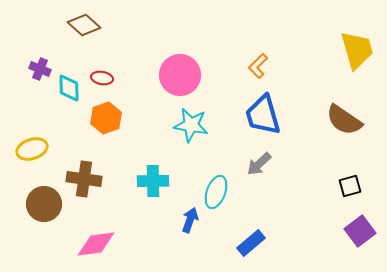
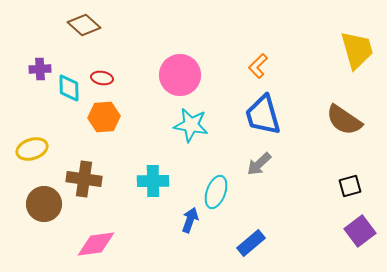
purple cross: rotated 25 degrees counterclockwise
orange hexagon: moved 2 px left, 1 px up; rotated 16 degrees clockwise
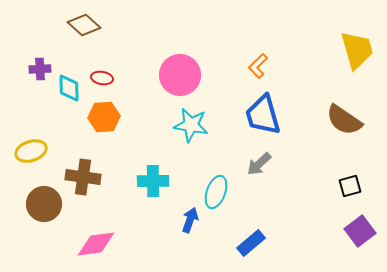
yellow ellipse: moved 1 px left, 2 px down
brown cross: moved 1 px left, 2 px up
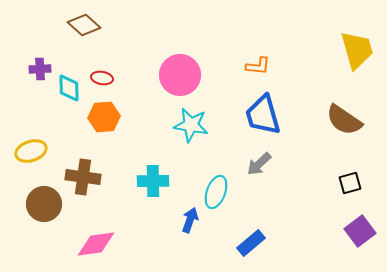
orange L-shape: rotated 130 degrees counterclockwise
black square: moved 3 px up
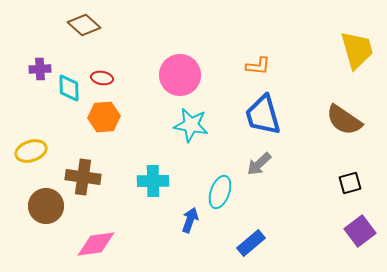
cyan ellipse: moved 4 px right
brown circle: moved 2 px right, 2 px down
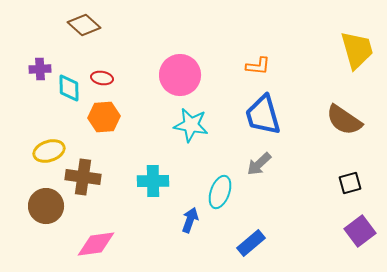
yellow ellipse: moved 18 px right
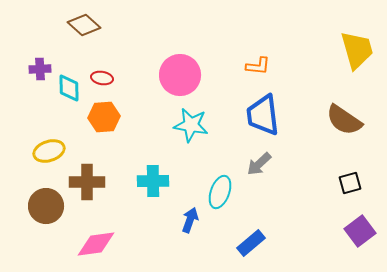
blue trapezoid: rotated 9 degrees clockwise
brown cross: moved 4 px right, 5 px down; rotated 8 degrees counterclockwise
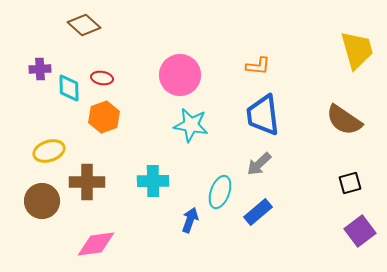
orange hexagon: rotated 16 degrees counterclockwise
brown circle: moved 4 px left, 5 px up
blue rectangle: moved 7 px right, 31 px up
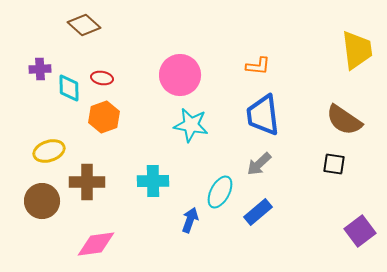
yellow trapezoid: rotated 9 degrees clockwise
black square: moved 16 px left, 19 px up; rotated 25 degrees clockwise
cyan ellipse: rotated 8 degrees clockwise
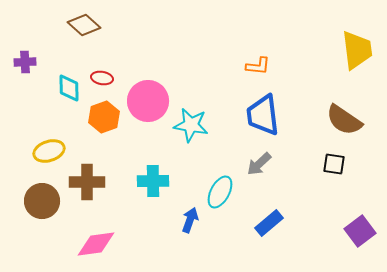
purple cross: moved 15 px left, 7 px up
pink circle: moved 32 px left, 26 px down
blue rectangle: moved 11 px right, 11 px down
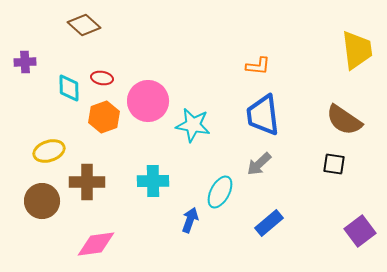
cyan star: moved 2 px right
